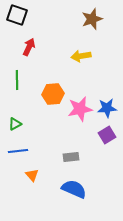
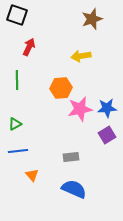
orange hexagon: moved 8 px right, 6 px up
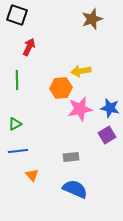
yellow arrow: moved 15 px down
blue star: moved 3 px right; rotated 18 degrees clockwise
blue semicircle: moved 1 px right
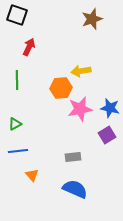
gray rectangle: moved 2 px right
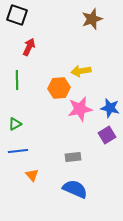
orange hexagon: moved 2 px left
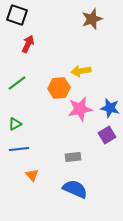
red arrow: moved 1 px left, 3 px up
green line: moved 3 px down; rotated 54 degrees clockwise
blue line: moved 1 px right, 2 px up
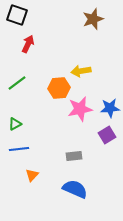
brown star: moved 1 px right
blue star: rotated 18 degrees counterclockwise
gray rectangle: moved 1 px right, 1 px up
orange triangle: rotated 24 degrees clockwise
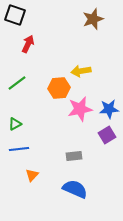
black square: moved 2 px left
blue star: moved 1 px left, 1 px down
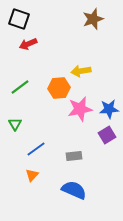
black square: moved 4 px right, 4 px down
red arrow: rotated 138 degrees counterclockwise
green line: moved 3 px right, 4 px down
green triangle: rotated 32 degrees counterclockwise
blue line: moved 17 px right; rotated 30 degrees counterclockwise
blue semicircle: moved 1 px left, 1 px down
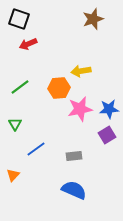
orange triangle: moved 19 px left
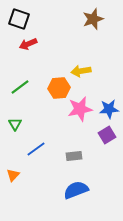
blue semicircle: moved 2 px right; rotated 45 degrees counterclockwise
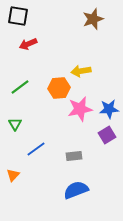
black square: moved 1 px left, 3 px up; rotated 10 degrees counterclockwise
